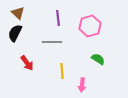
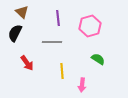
brown triangle: moved 4 px right, 1 px up
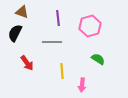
brown triangle: rotated 24 degrees counterclockwise
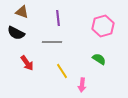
pink hexagon: moved 13 px right
black semicircle: moved 1 px right; rotated 90 degrees counterclockwise
green semicircle: moved 1 px right
yellow line: rotated 28 degrees counterclockwise
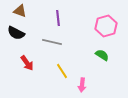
brown triangle: moved 2 px left, 1 px up
pink hexagon: moved 3 px right
gray line: rotated 12 degrees clockwise
green semicircle: moved 3 px right, 4 px up
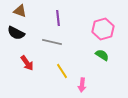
pink hexagon: moved 3 px left, 3 px down
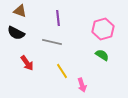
pink arrow: rotated 24 degrees counterclockwise
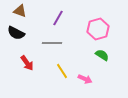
purple line: rotated 35 degrees clockwise
pink hexagon: moved 5 px left
gray line: moved 1 px down; rotated 12 degrees counterclockwise
pink arrow: moved 3 px right, 6 px up; rotated 48 degrees counterclockwise
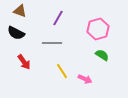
red arrow: moved 3 px left, 1 px up
